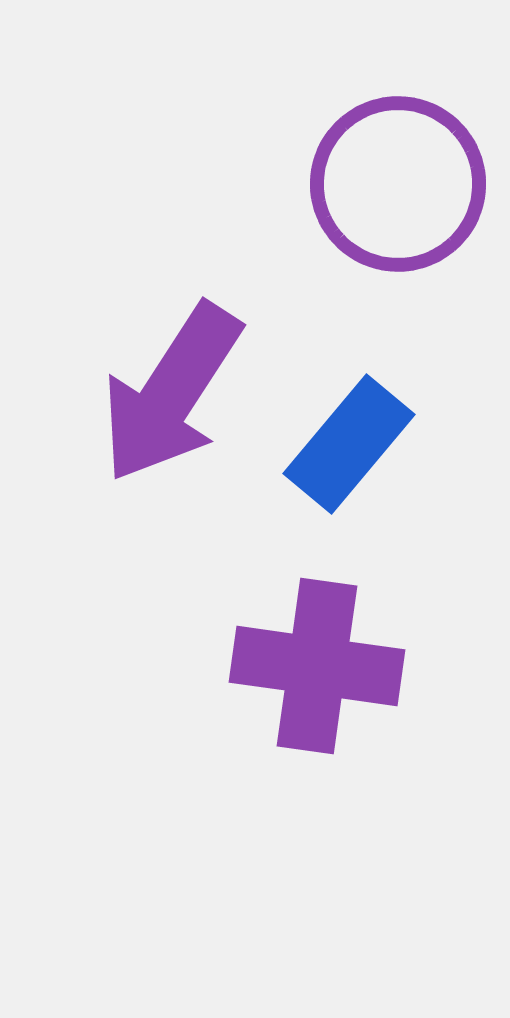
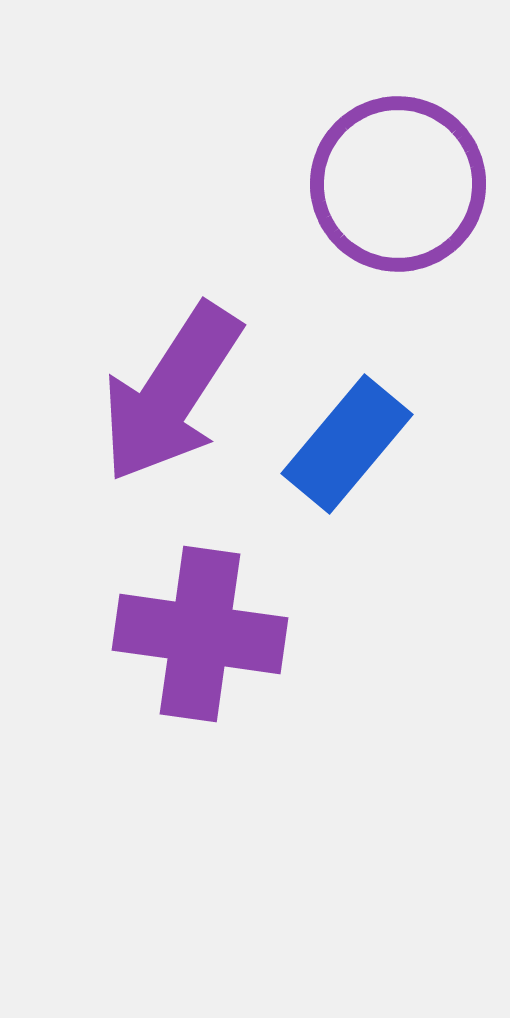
blue rectangle: moved 2 px left
purple cross: moved 117 px left, 32 px up
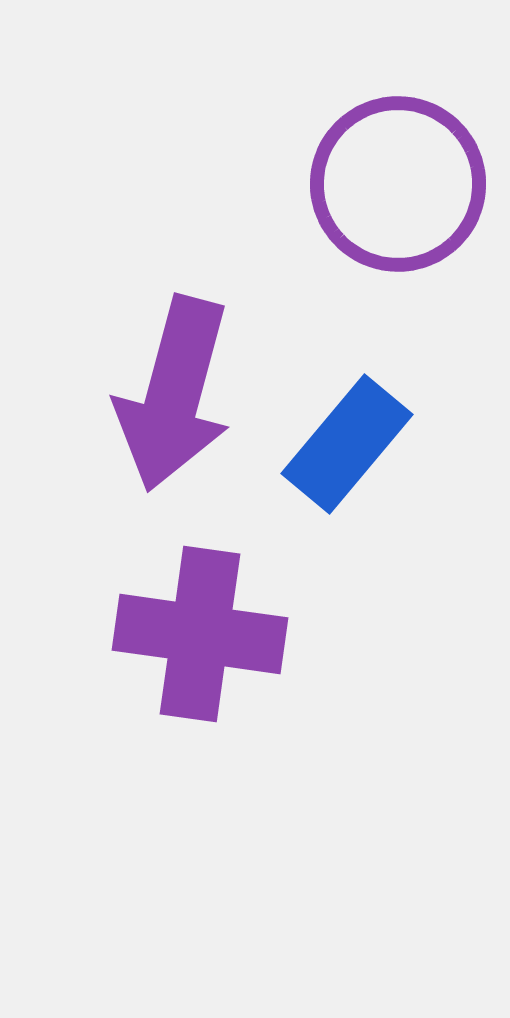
purple arrow: moved 3 px right, 1 px down; rotated 18 degrees counterclockwise
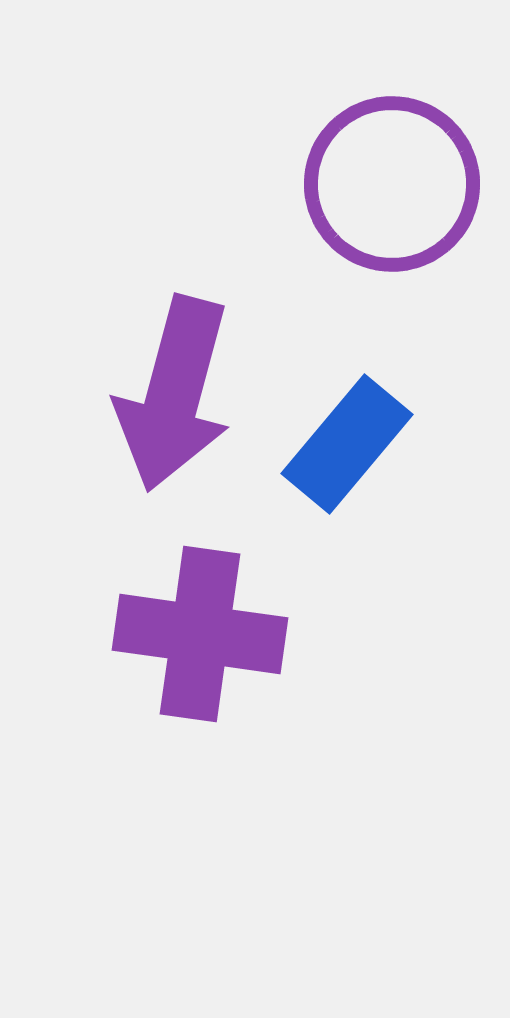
purple circle: moved 6 px left
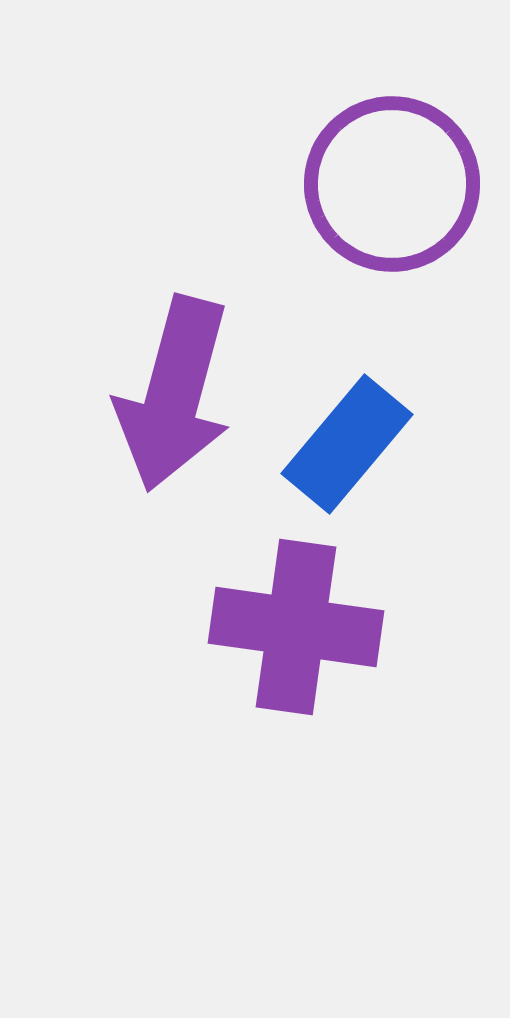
purple cross: moved 96 px right, 7 px up
